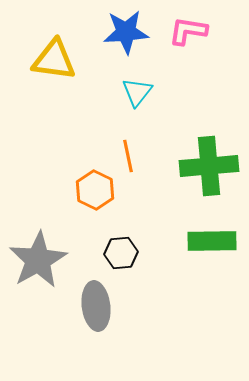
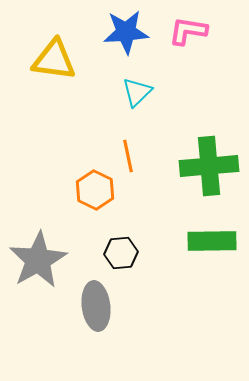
cyan triangle: rotated 8 degrees clockwise
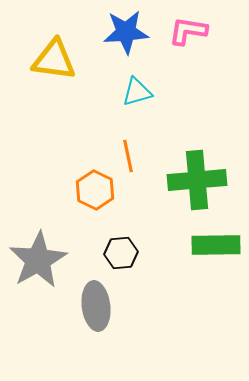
cyan triangle: rotated 28 degrees clockwise
green cross: moved 12 px left, 14 px down
green rectangle: moved 4 px right, 4 px down
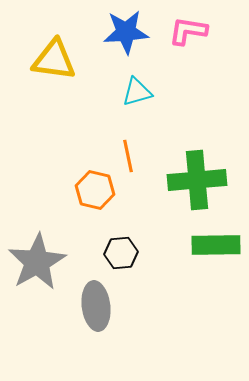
orange hexagon: rotated 12 degrees counterclockwise
gray star: moved 1 px left, 2 px down
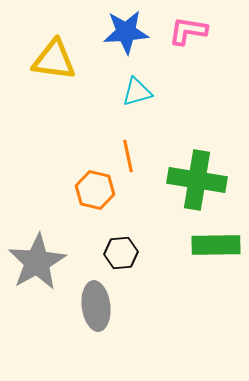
green cross: rotated 14 degrees clockwise
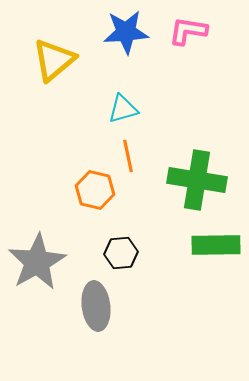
yellow triangle: rotated 48 degrees counterclockwise
cyan triangle: moved 14 px left, 17 px down
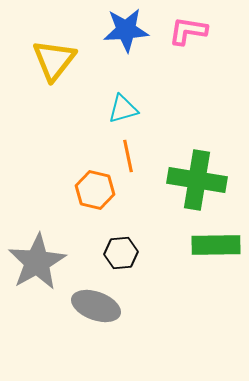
blue star: moved 2 px up
yellow triangle: rotated 12 degrees counterclockwise
gray ellipse: rotated 63 degrees counterclockwise
